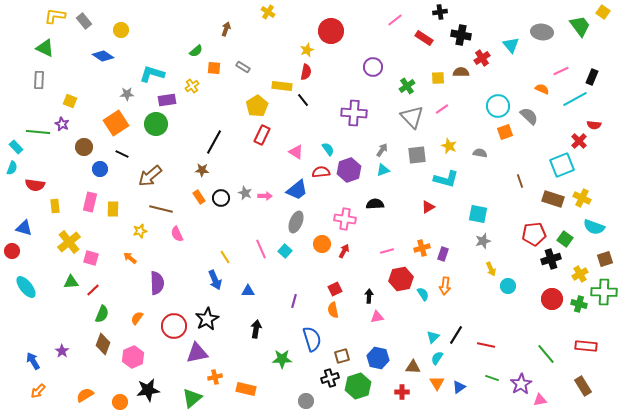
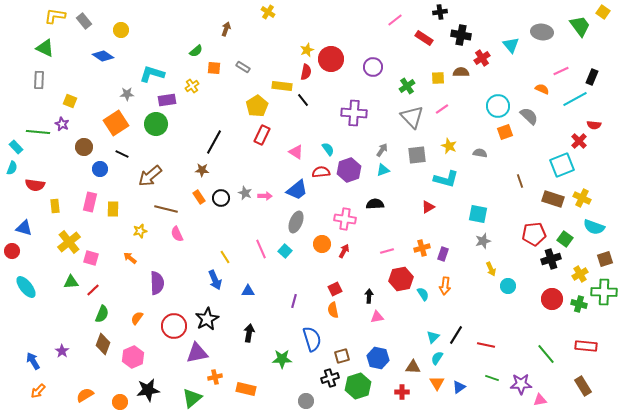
red circle at (331, 31): moved 28 px down
brown line at (161, 209): moved 5 px right
black arrow at (256, 329): moved 7 px left, 4 px down
purple star at (521, 384): rotated 30 degrees clockwise
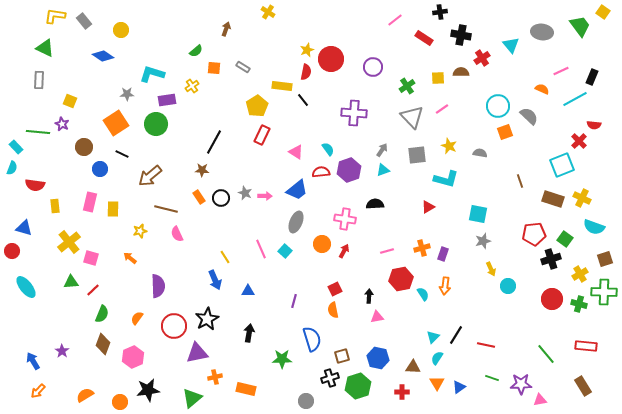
purple semicircle at (157, 283): moved 1 px right, 3 px down
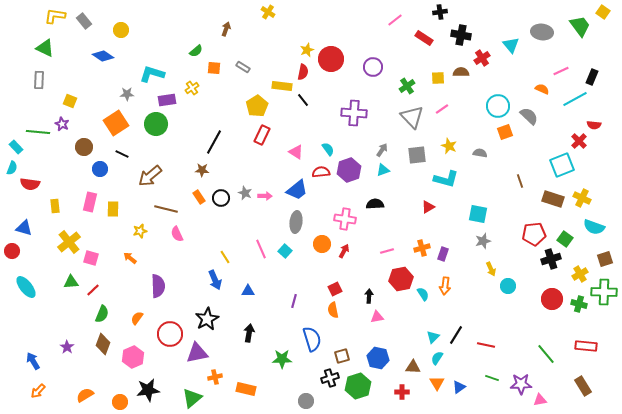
red semicircle at (306, 72): moved 3 px left
yellow cross at (192, 86): moved 2 px down
red semicircle at (35, 185): moved 5 px left, 1 px up
gray ellipse at (296, 222): rotated 15 degrees counterclockwise
red circle at (174, 326): moved 4 px left, 8 px down
purple star at (62, 351): moved 5 px right, 4 px up
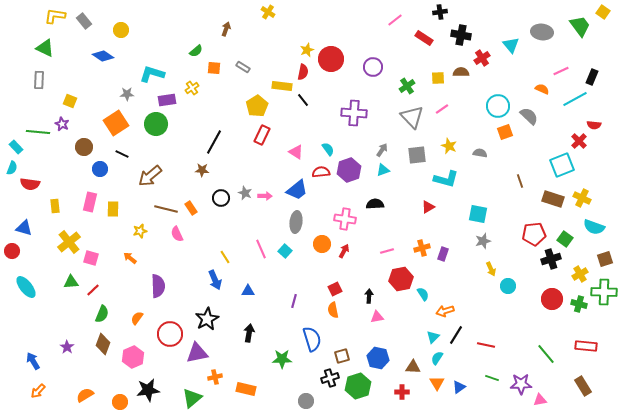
orange rectangle at (199, 197): moved 8 px left, 11 px down
orange arrow at (445, 286): moved 25 px down; rotated 66 degrees clockwise
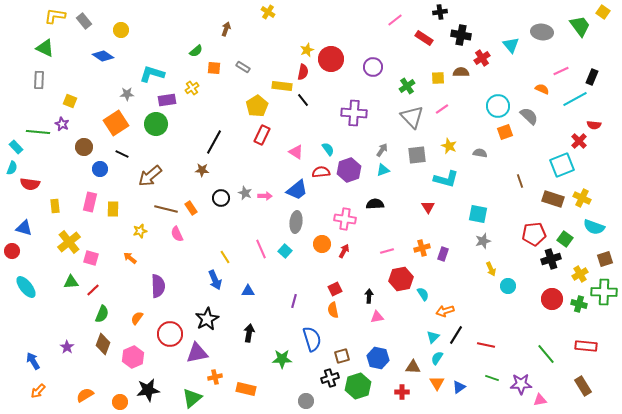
red triangle at (428, 207): rotated 32 degrees counterclockwise
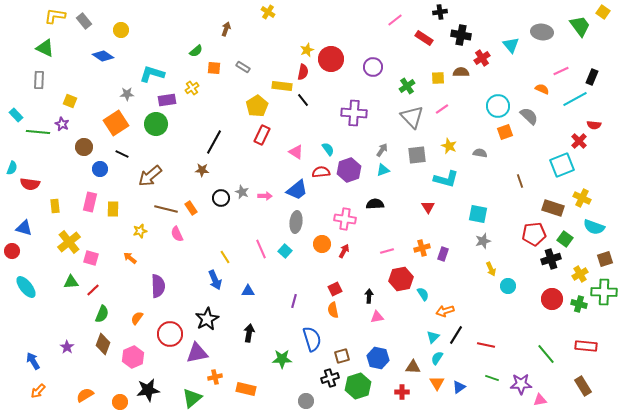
cyan rectangle at (16, 147): moved 32 px up
gray star at (245, 193): moved 3 px left, 1 px up
brown rectangle at (553, 199): moved 9 px down
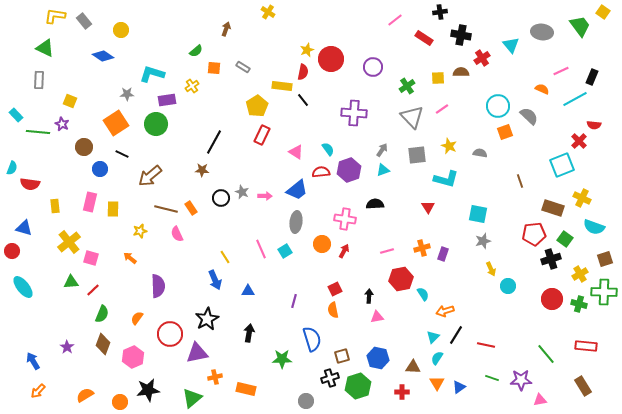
yellow cross at (192, 88): moved 2 px up
cyan square at (285, 251): rotated 16 degrees clockwise
cyan ellipse at (26, 287): moved 3 px left
purple star at (521, 384): moved 4 px up
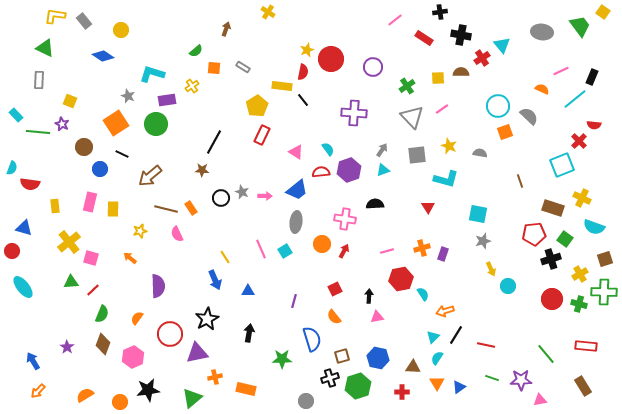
cyan triangle at (511, 45): moved 9 px left
gray star at (127, 94): moved 1 px right, 2 px down; rotated 24 degrees clockwise
cyan line at (575, 99): rotated 10 degrees counterclockwise
orange semicircle at (333, 310): moved 1 px right, 7 px down; rotated 28 degrees counterclockwise
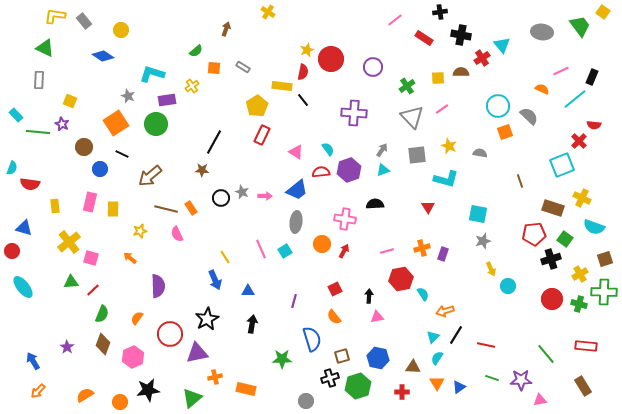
black arrow at (249, 333): moved 3 px right, 9 px up
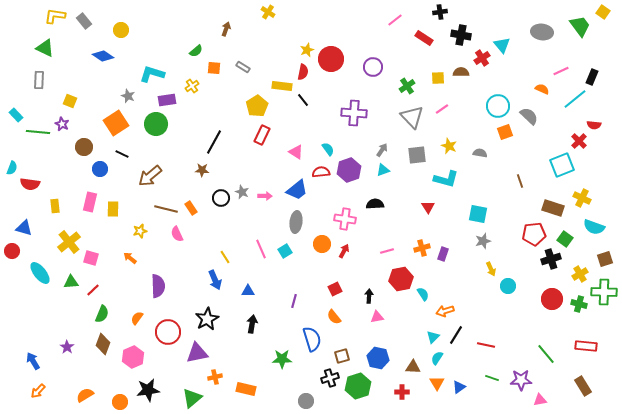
cyan ellipse at (23, 287): moved 17 px right, 14 px up
red circle at (170, 334): moved 2 px left, 2 px up
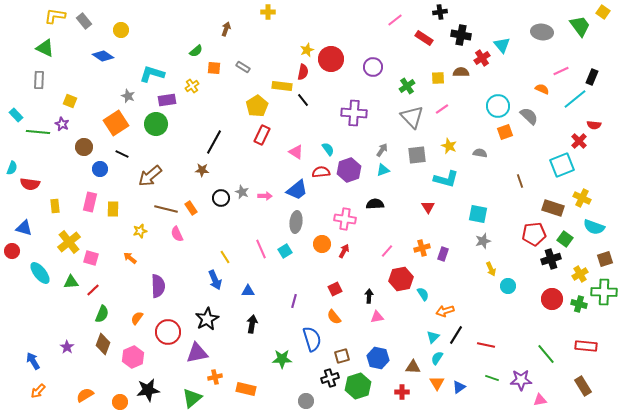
yellow cross at (268, 12): rotated 32 degrees counterclockwise
pink line at (387, 251): rotated 32 degrees counterclockwise
